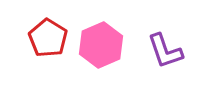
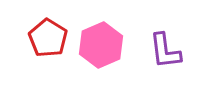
purple L-shape: rotated 12 degrees clockwise
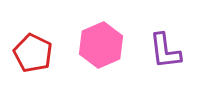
red pentagon: moved 15 px left, 15 px down; rotated 6 degrees counterclockwise
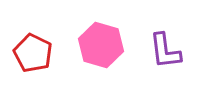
pink hexagon: rotated 21 degrees counterclockwise
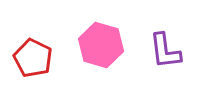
red pentagon: moved 5 px down
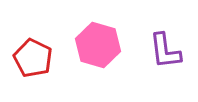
pink hexagon: moved 3 px left
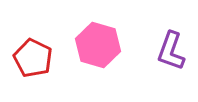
purple L-shape: moved 6 px right; rotated 27 degrees clockwise
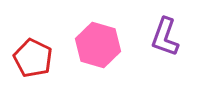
purple L-shape: moved 6 px left, 14 px up
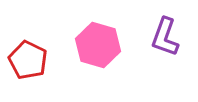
red pentagon: moved 5 px left, 2 px down
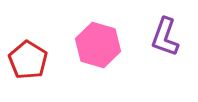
red pentagon: rotated 6 degrees clockwise
